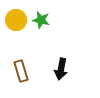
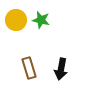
brown rectangle: moved 8 px right, 3 px up
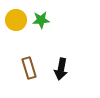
green star: rotated 18 degrees counterclockwise
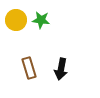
green star: rotated 12 degrees clockwise
